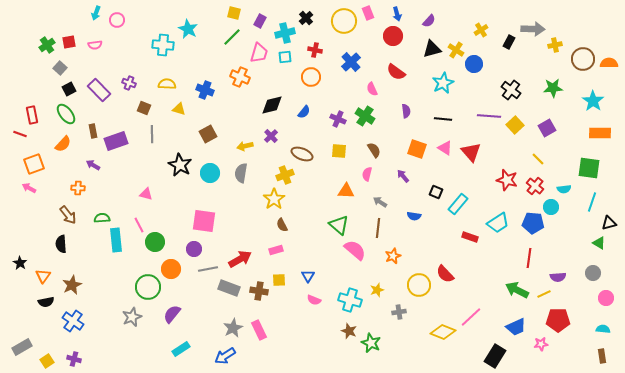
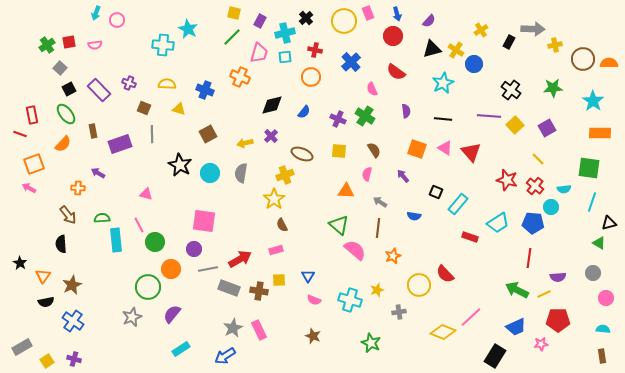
purple rectangle at (116, 141): moved 4 px right, 3 px down
yellow arrow at (245, 146): moved 3 px up
purple arrow at (93, 165): moved 5 px right, 8 px down
brown star at (349, 331): moved 36 px left, 5 px down
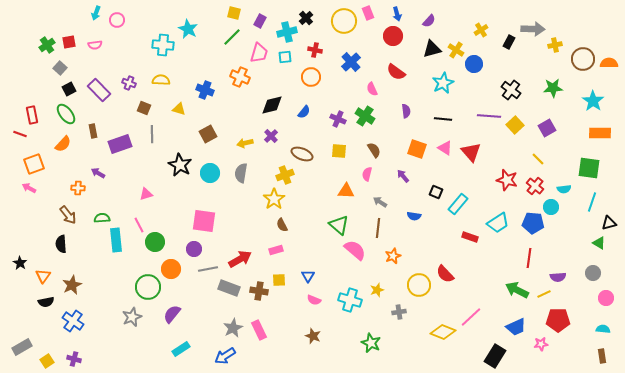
cyan cross at (285, 33): moved 2 px right, 1 px up
yellow semicircle at (167, 84): moved 6 px left, 4 px up
pink triangle at (146, 194): rotated 32 degrees counterclockwise
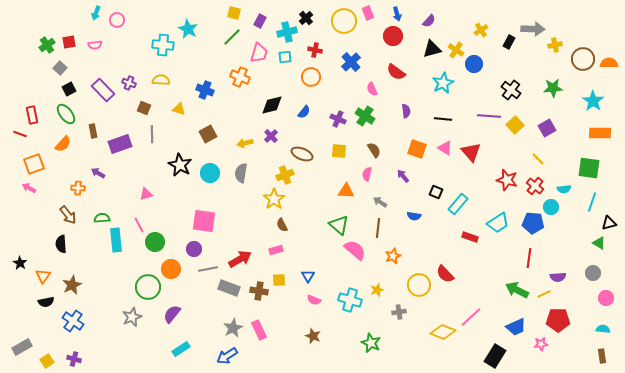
purple rectangle at (99, 90): moved 4 px right
blue arrow at (225, 356): moved 2 px right
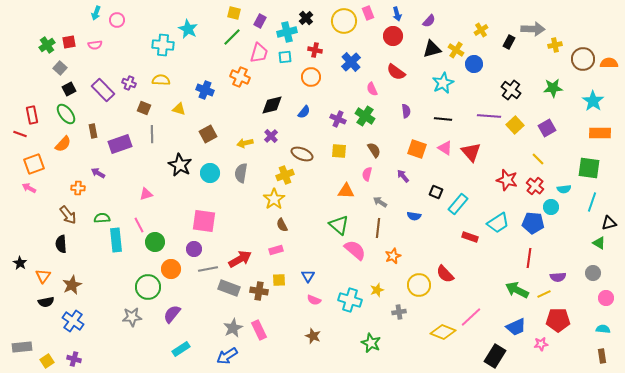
gray star at (132, 317): rotated 18 degrees clockwise
gray rectangle at (22, 347): rotated 24 degrees clockwise
